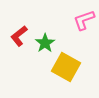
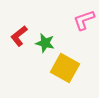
green star: rotated 24 degrees counterclockwise
yellow square: moved 1 px left, 1 px down
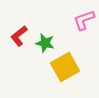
yellow square: moved 1 px up; rotated 32 degrees clockwise
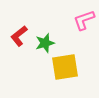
green star: rotated 30 degrees counterclockwise
yellow square: rotated 20 degrees clockwise
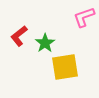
pink L-shape: moved 3 px up
green star: rotated 18 degrees counterclockwise
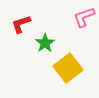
red L-shape: moved 2 px right, 12 px up; rotated 20 degrees clockwise
yellow square: moved 3 px right, 1 px down; rotated 28 degrees counterclockwise
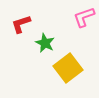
green star: rotated 12 degrees counterclockwise
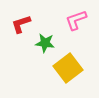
pink L-shape: moved 8 px left, 3 px down
green star: rotated 18 degrees counterclockwise
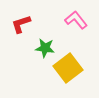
pink L-shape: rotated 70 degrees clockwise
green star: moved 5 px down
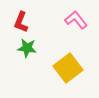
red L-shape: moved 2 px up; rotated 50 degrees counterclockwise
green star: moved 18 px left
